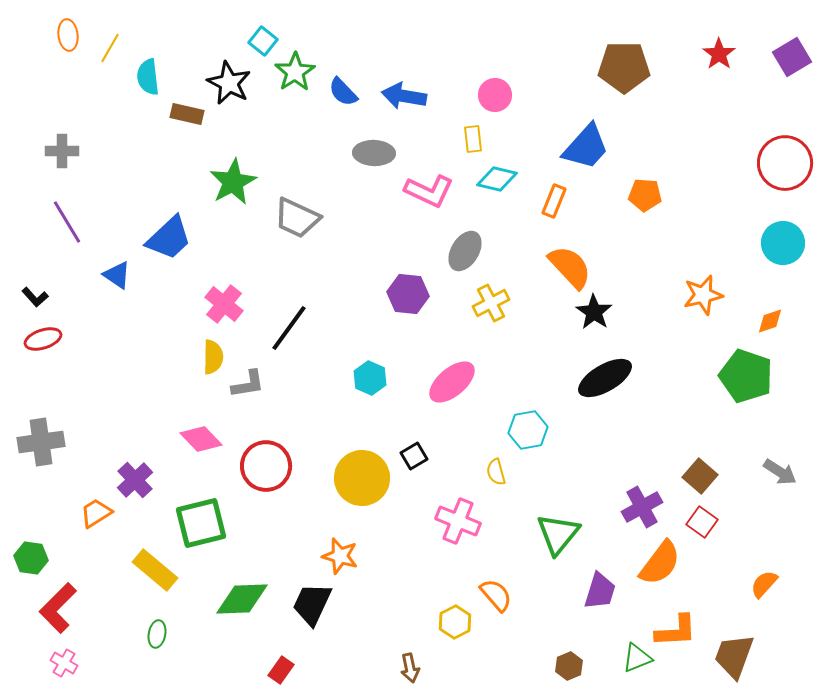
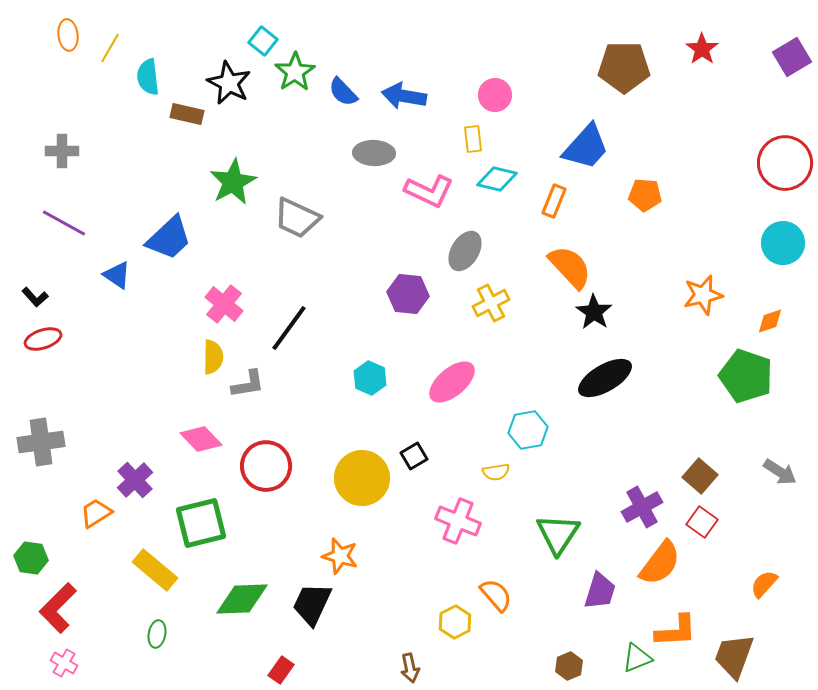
red star at (719, 54): moved 17 px left, 5 px up
purple line at (67, 222): moved 3 px left, 1 px down; rotated 30 degrees counterclockwise
yellow semicircle at (496, 472): rotated 84 degrees counterclockwise
green triangle at (558, 534): rotated 6 degrees counterclockwise
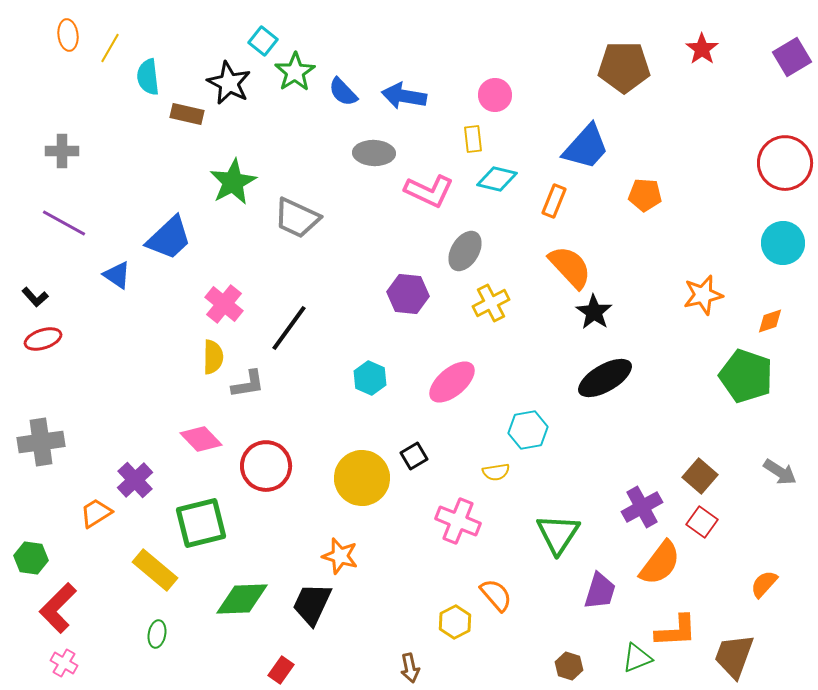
brown hexagon at (569, 666): rotated 20 degrees counterclockwise
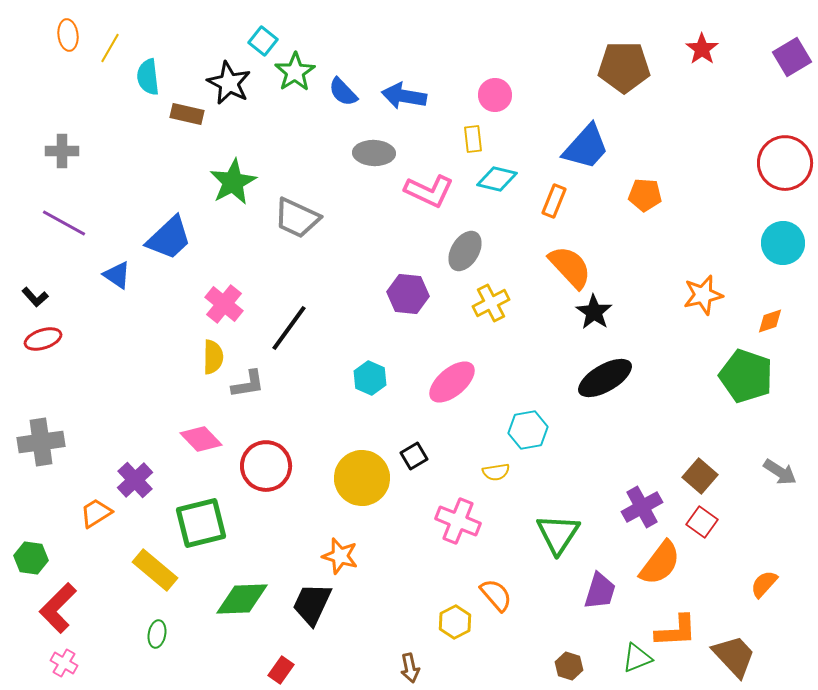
brown trapezoid at (734, 656): rotated 117 degrees clockwise
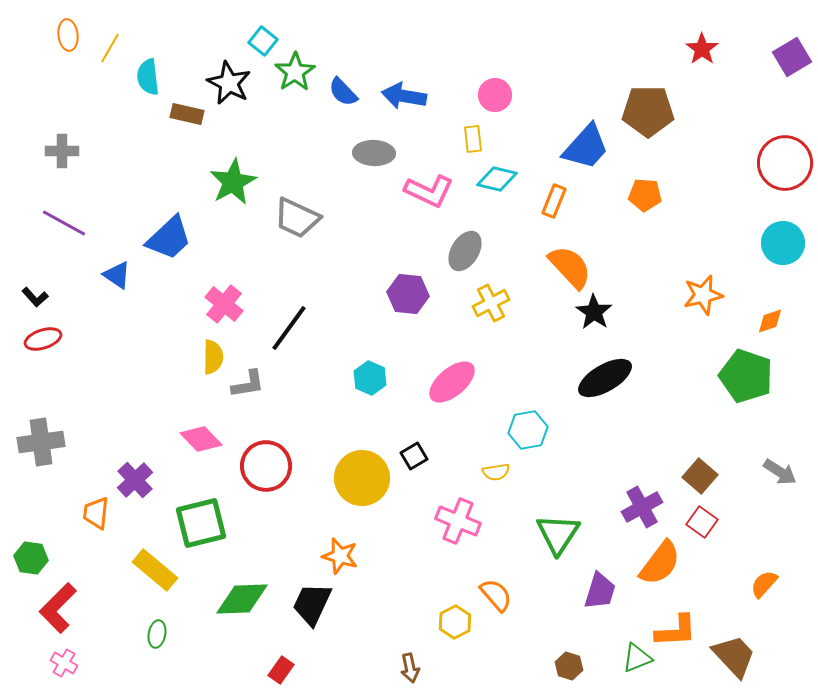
brown pentagon at (624, 67): moved 24 px right, 44 px down
orange trapezoid at (96, 513): rotated 52 degrees counterclockwise
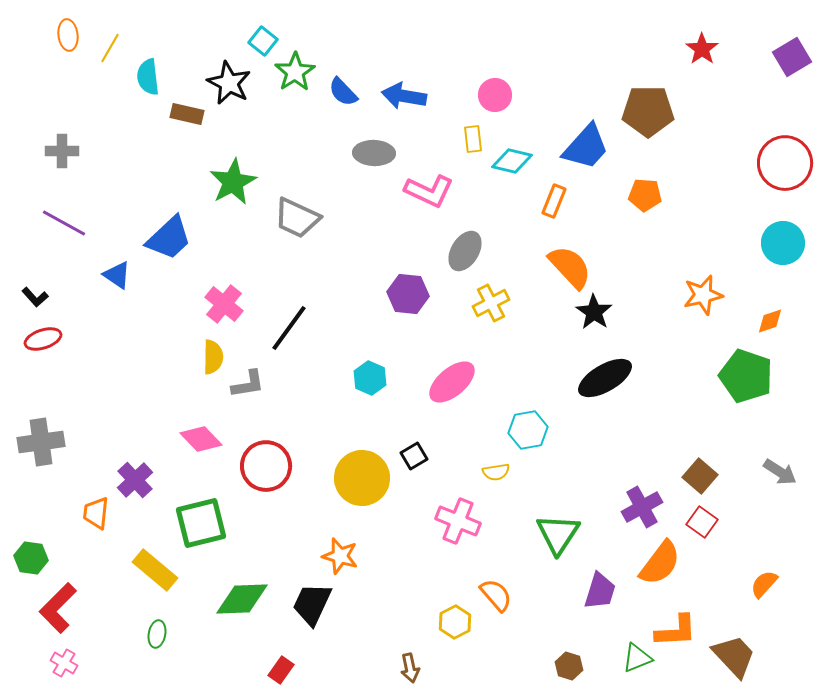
cyan diamond at (497, 179): moved 15 px right, 18 px up
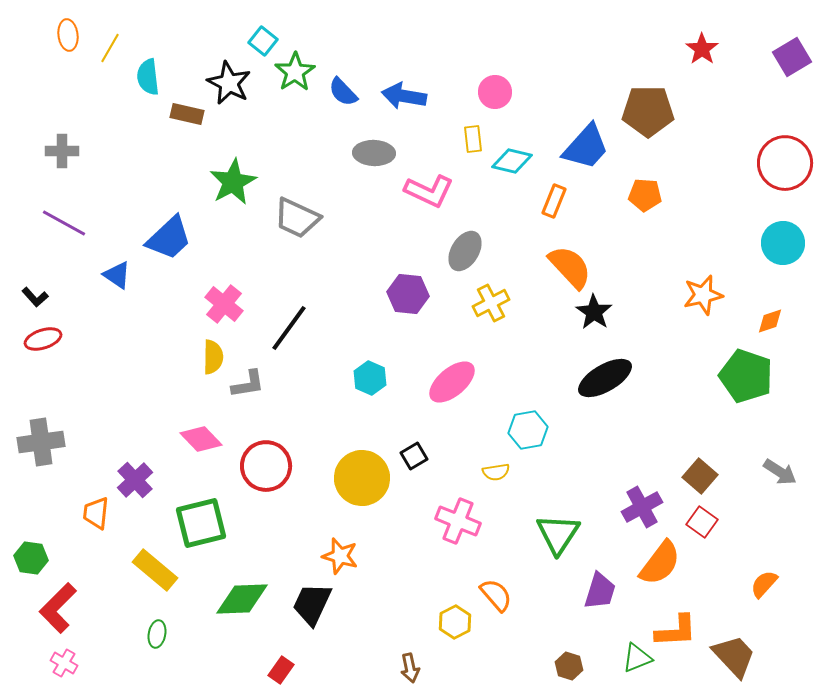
pink circle at (495, 95): moved 3 px up
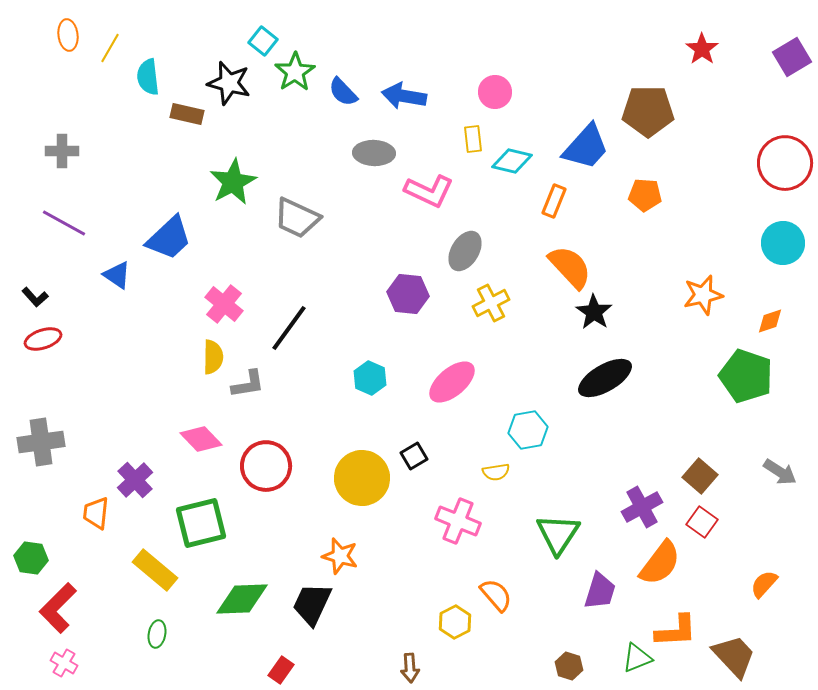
black star at (229, 83): rotated 12 degrees counterclockwise
brown arrow at (410, 668): rotated 8 degrees clockwise
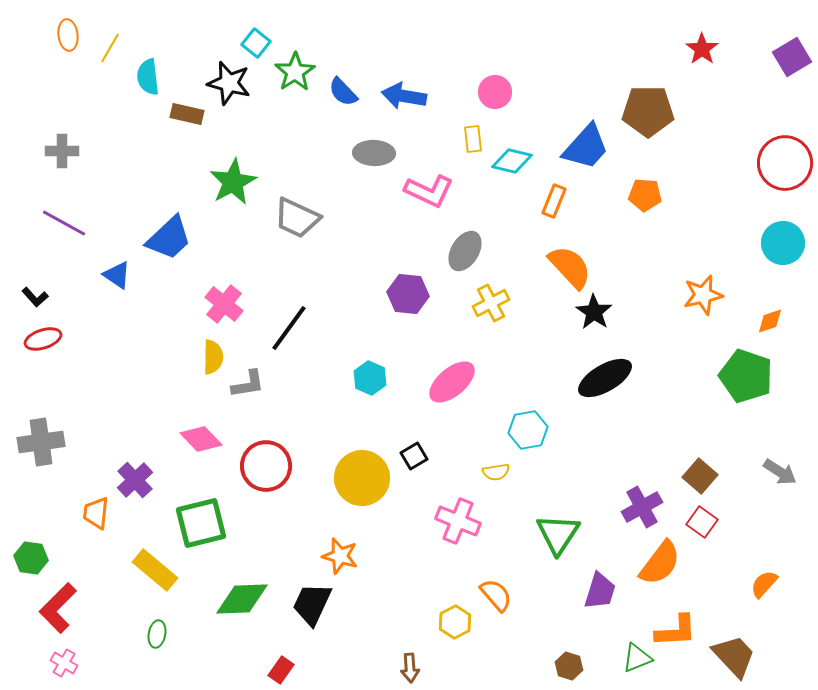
cyan square at (263, 41): moved 7 px left, 2 px down
